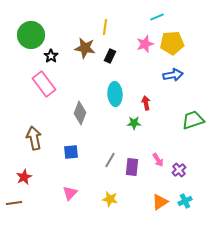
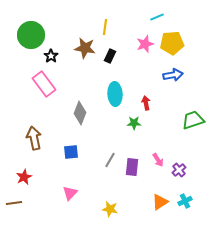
yellow star: moved 10 px down
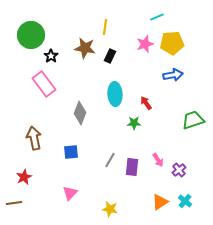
red arrow: rotated 24 degrees counterclockwise
cyan cross: rotated 24 degrees counterclockwise
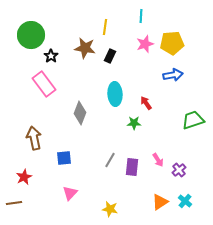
cyan line: moved 16 px left, 1 px up; rotated 64 degrees counterclockwise
blue square: moved 7 px left, 6 px down
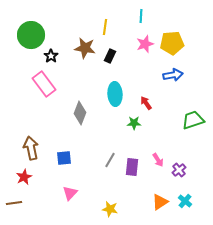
brown arrow: moved 3 px left, 10 px down
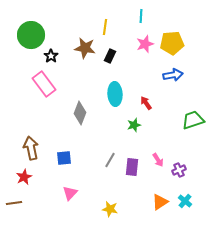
green star: moved 2 px down; rotated 16 degrees counterclockwise
purple cross: rotated 16 degrees clockwise
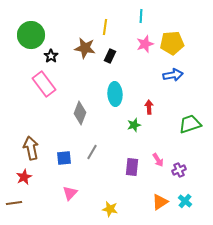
red arrow: moved 3 px right, 4 px down; rotated 32 degrees clockwise
green trapezoid: moved 3 px left, 4 px down
gray line: moved 18 px left, 8 px up
